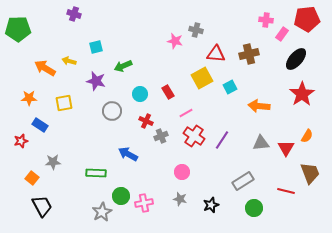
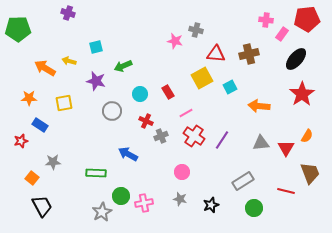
purple cross at (74, 14): moved 6 px left, 1 px up
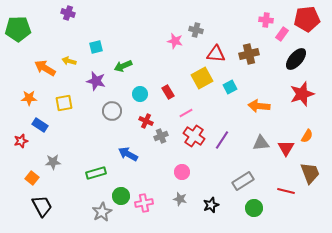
red star at (302, 94): rotated 15 degrees clockwise
green rectangle at (96, 173): rotated 18 degrees counterclockwise
